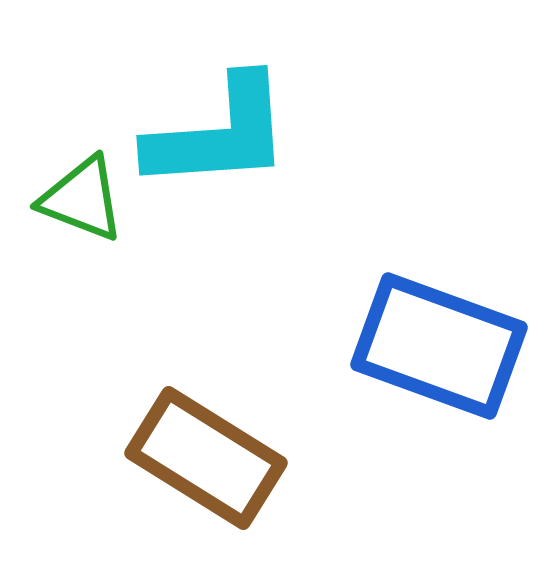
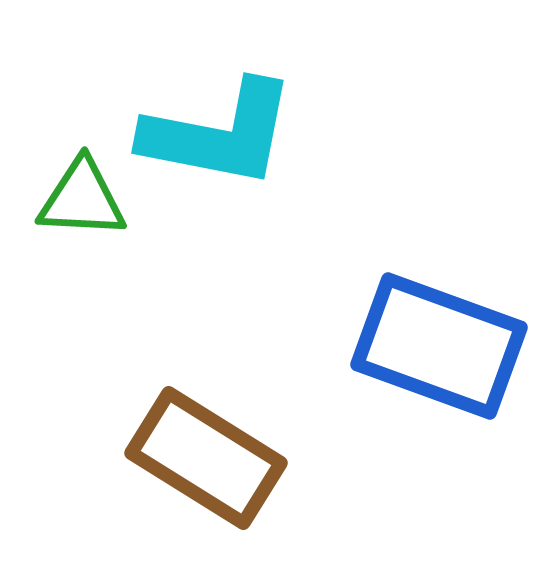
cyan L-shape: rotated 15 degrees clockwise
green triangle: rotated 18 degrees counterclockwise
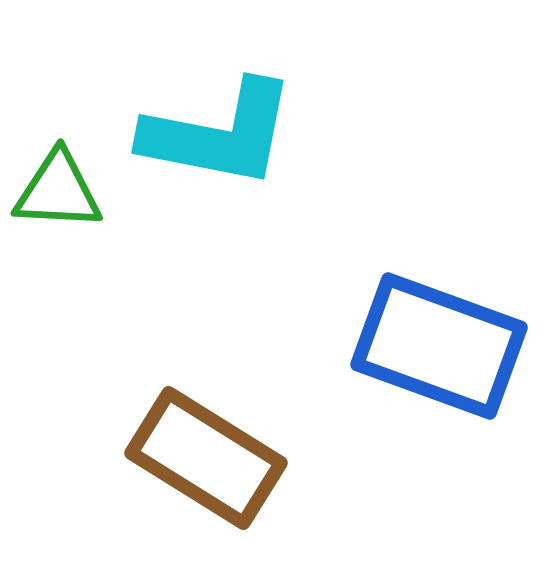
green triangle: moved 24 px left, 8 px up
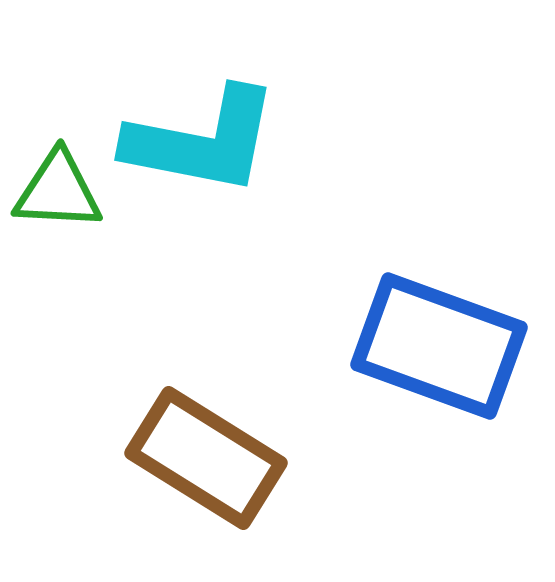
cyan L-shape: moved 17 px left, 7 px down
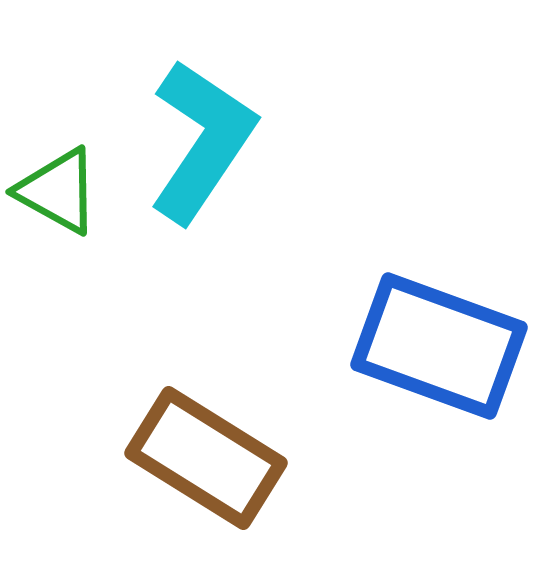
cyan L-shape: rotated 67 degrees counterclockwise
green triangle: rotated 26 degrees clockwise
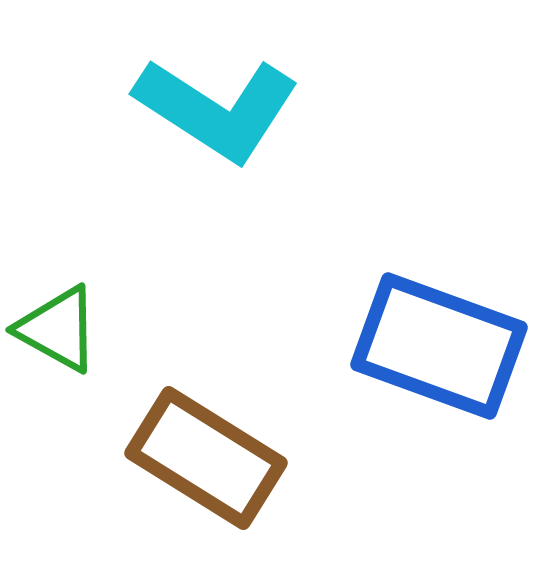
cyan L-shape: moved 15 px right, 32 px up; rotated 89 degrees clockwise
green triangle: moved 138 px down
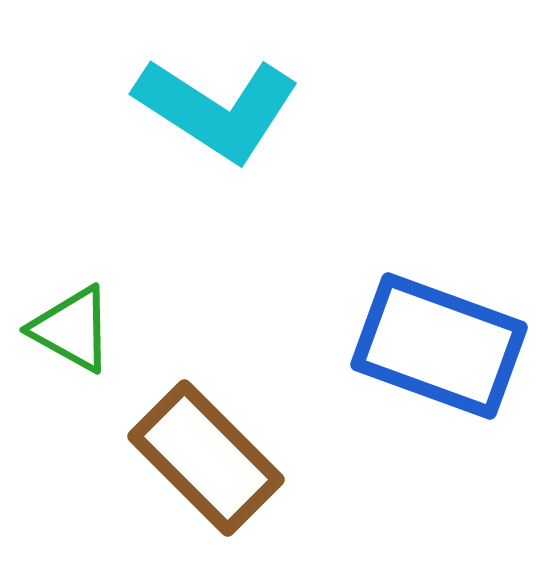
green triangle: moved 14 px right
brown rectangle: rotated 13 degrees clockwise
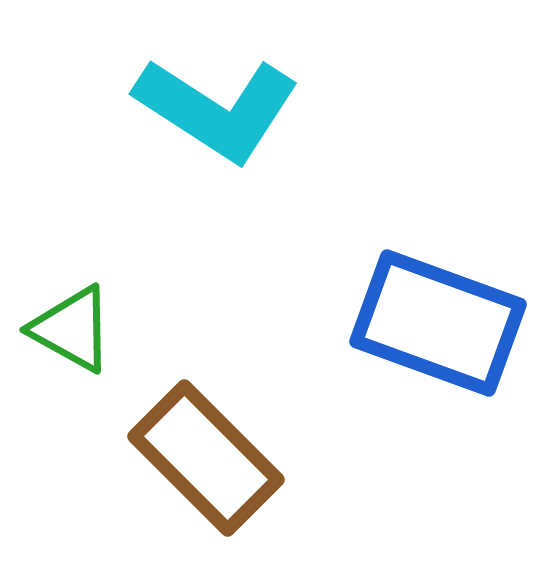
blue rectangle: moved 1 px left, 23 px up
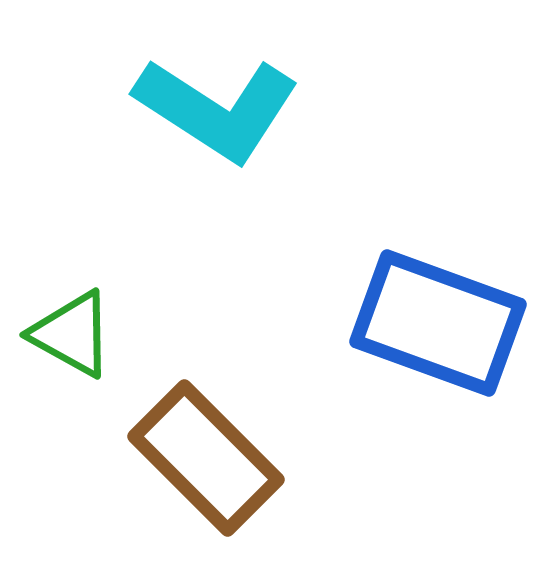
green triangle: moved 5 px down
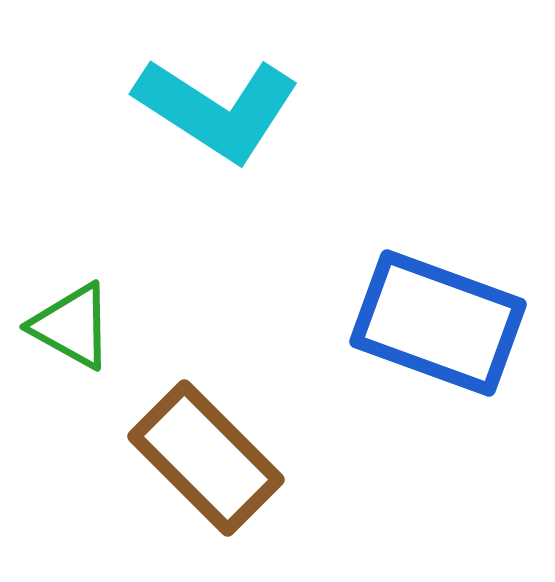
green triangle: moved 8 px up
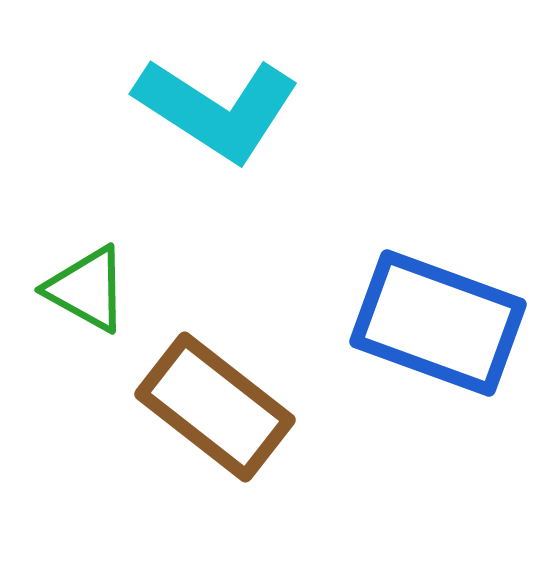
green triangle: moved 15 px right, 37 px up
brown rectangle: moved 9 px right, 51 px up; rotated 7 degrees counterclockwise
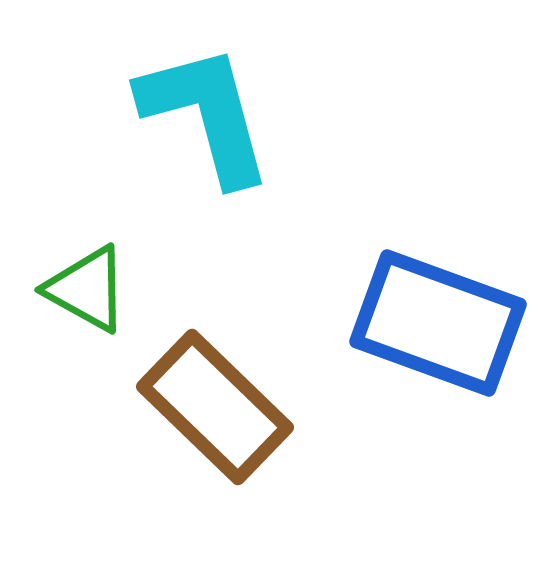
cyan L-shape: moved 11 px left, 5 px down; rotated 138 degrees counterclockwise
brown rectangle: rotated 6 degrees clockwise
